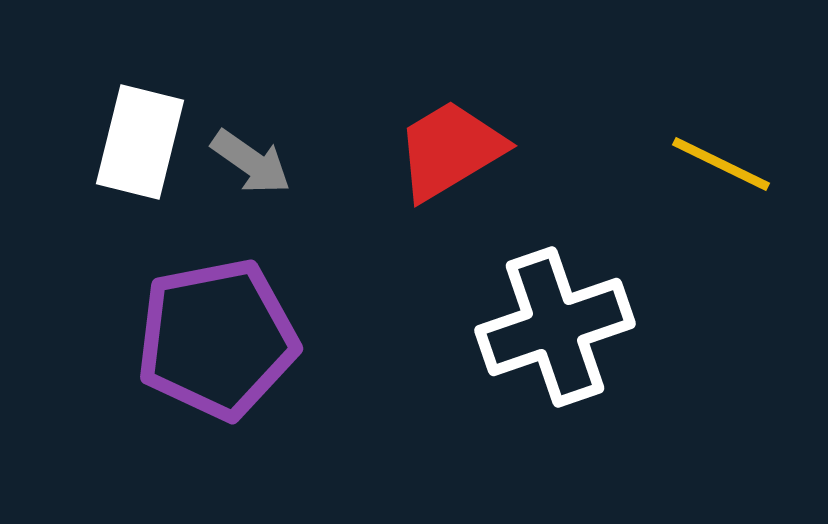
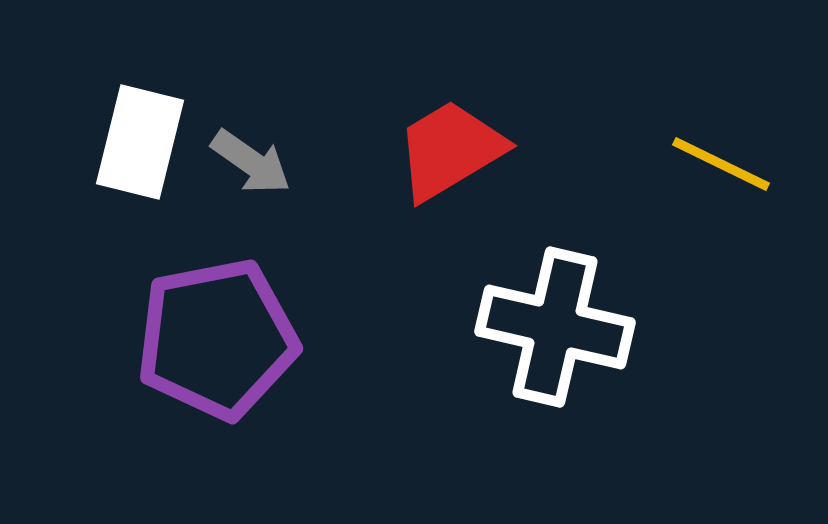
white cross: rotated 32 degrees clockwise
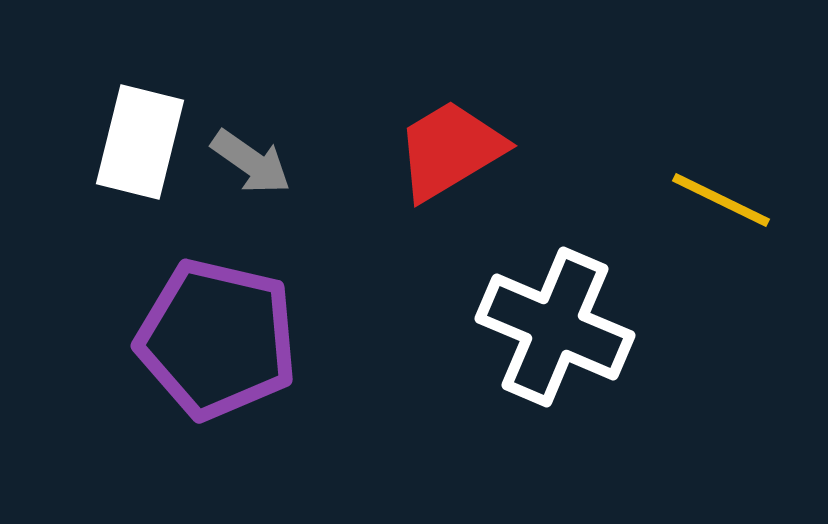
yellow line: moved 36 px down
white cross: rotated 10 degrees clockwise
purple pentagon: rotated 24 degrees clockwise
